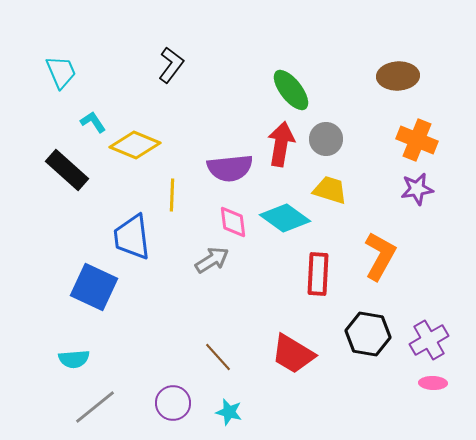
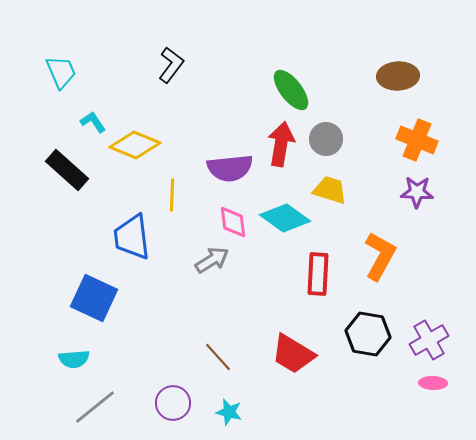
purple star: moved 3 px down; rotated 12 degrees clockwise
blue square: moved 11 px down
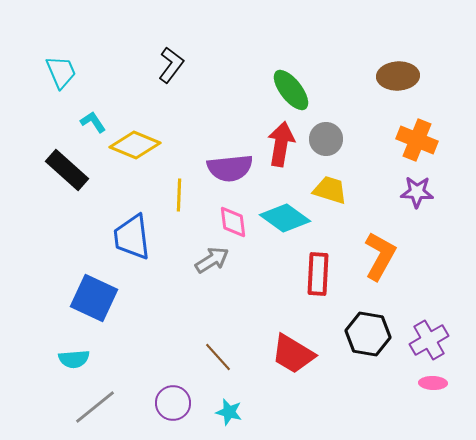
yellow line: moved 7 px right
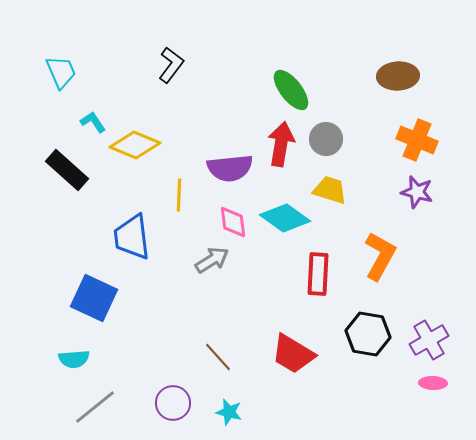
purple star: rotated 12 degrees clockwise
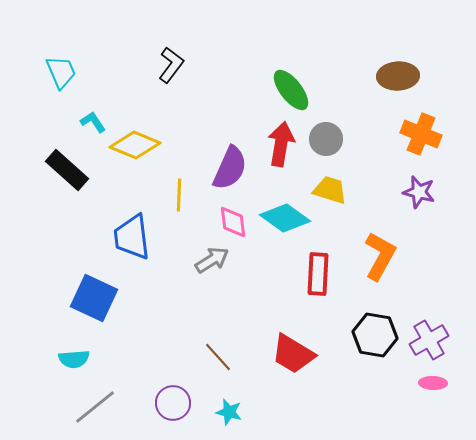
orange cross: moved 4 px right, 6 px up
purple semicircle: rotated 60 degrees counterclockwise
purple star: moved 2 px right
black hexagon: moved 7 px right, 1 px down
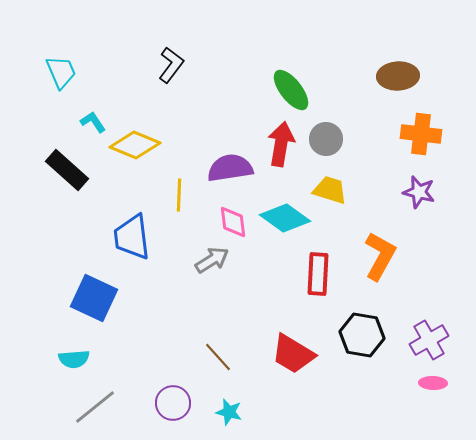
orange cross: rotated 15 degrees counterclockwise
purple semicircle: rotated 123 degrees counterclockwise
black hexagon: moved 13 px left
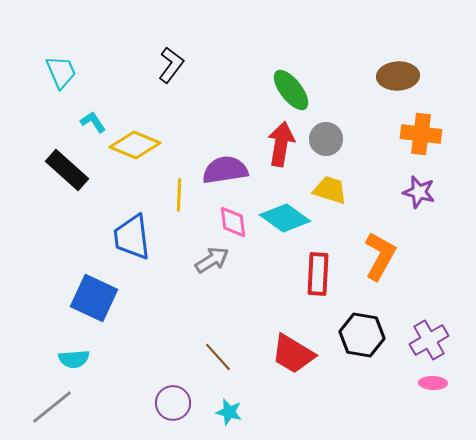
purple semicircle: moved 5 px left, 2 px down
gray line: moved 43 px left
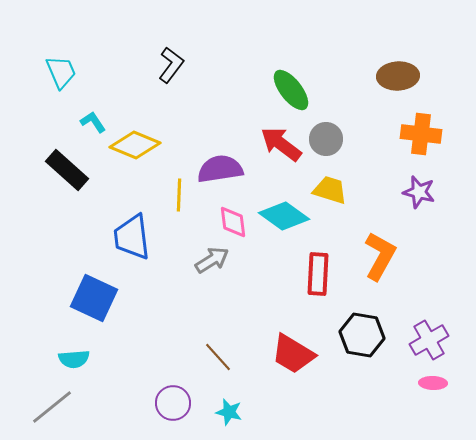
red arrow: rotated 63 degrees counterclockwise
purple semicircle: moved 5 px left, 1 px up
cyan diamond: moved 1 px left, 2 px up
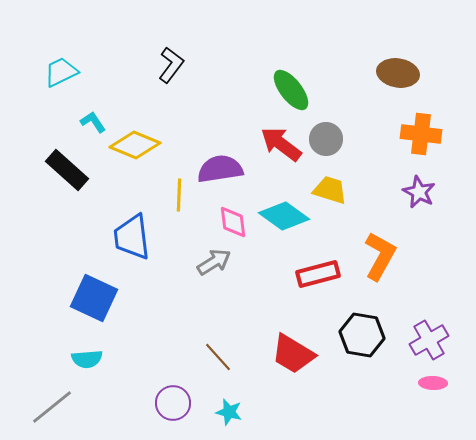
cyan trapezoid: rotated 93 degrees counterclockwise
brown ellipse: moved 3 px up; rotated 12 degrees clockwise
purple star: rotated 12 degrees clockwise
gray arrow: moved 2 px right, 2 px down
red rectangle: rotated 72 degrees clockwise
cyan semicircle: moved 13 px right
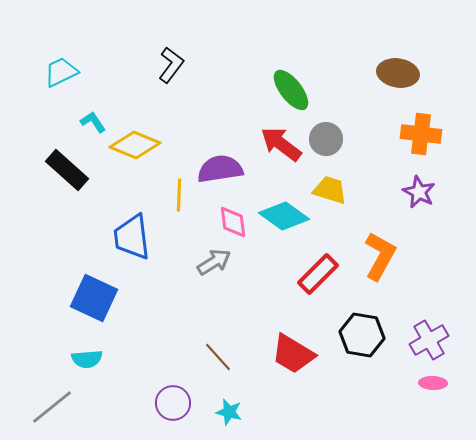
red rectangle: rotated 30 degrees counterclockwise
